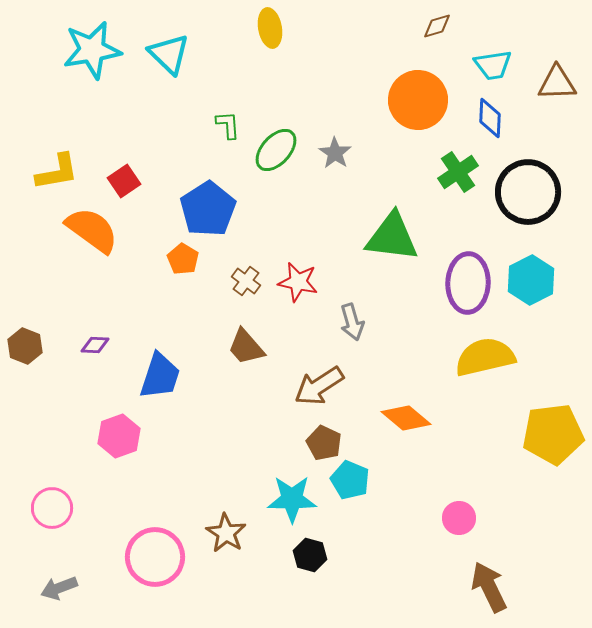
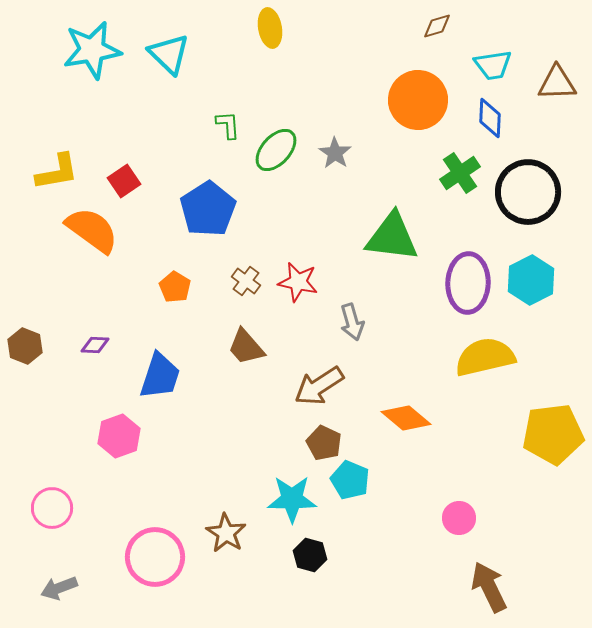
green cross at (458, 172): moved 2 px right, 1 px down
orange pentagon at (183, 259): moved 8 px left, 28 px down
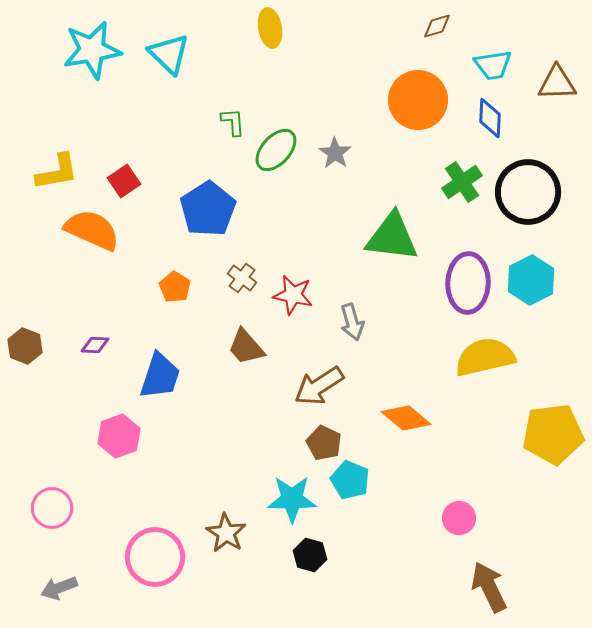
green L-shape at (228, 125): moved 5 px right, 3 px up
green cross at (460, 173): moved 2 px right, 9 px down
orange semicircle at (92, 230): rotated 12 degrees counterclockwise
brown cross at (246, 281): moved 4 px left, 3 px up
red star at (298, 282): moved 5 px left, 13 px down
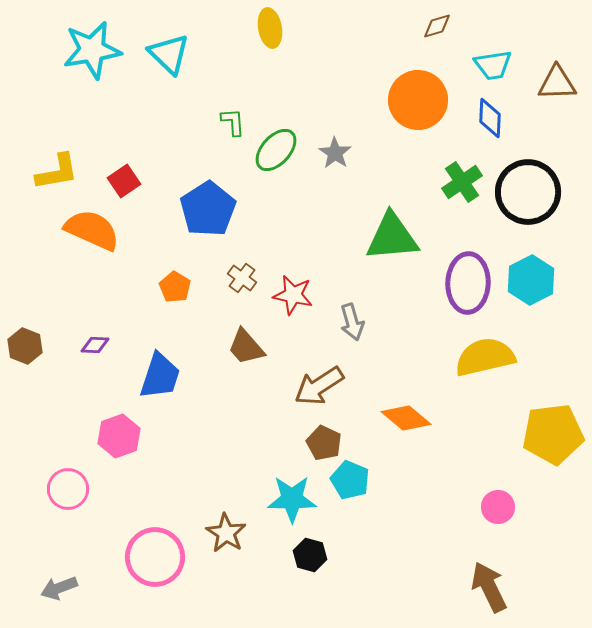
green triangle at (392, 237): rotated 12 degrees counterclockwise
pink circle at (52, 508): moved 16 px right, 19 px up
pink circle at (459, 518): moved 39 px right, 11 px up
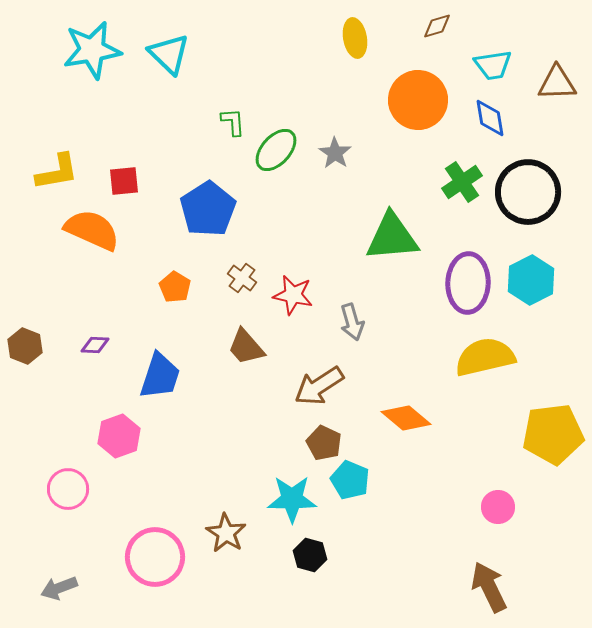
yellow ellipse at (270, 28): moved 85 px right, 10 px down
blue diamond at (490, 118): rotated 12 degrees counterclockwise
red square at (124, 181): rotated 28 degrees clockwise
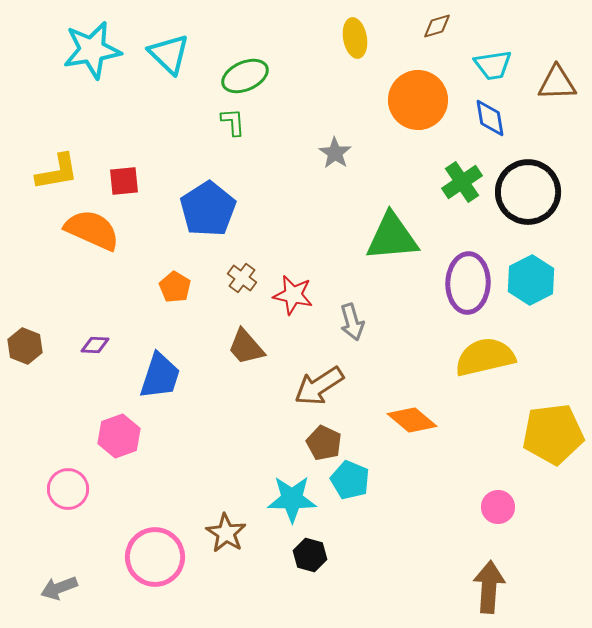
green ellipse at (276, 150): moved 31 px left, 74 px up; rotated 24 degrees clockwise
orange diamond at (406, 418): moved 6 px right, 2 px down
brown arrow at (489, 587): rotated 30 degrees clockwise
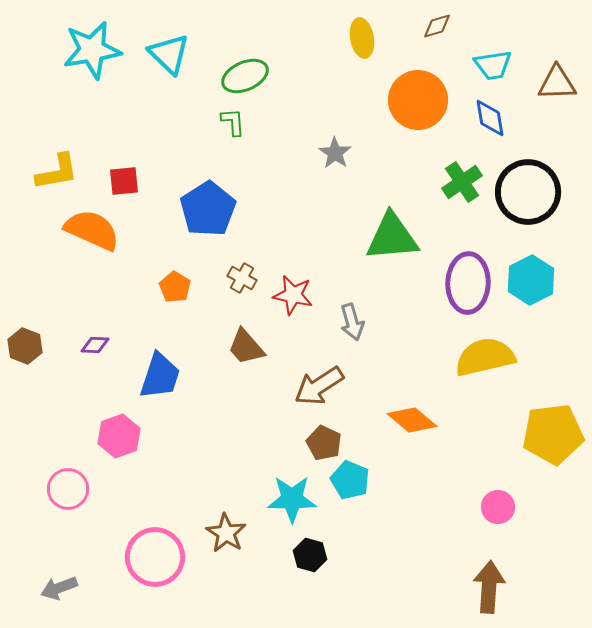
yellow ellipse at (355, 38): moved 7 px right
brown cross at (242, 278): rotated 8 degrees counterclockwise
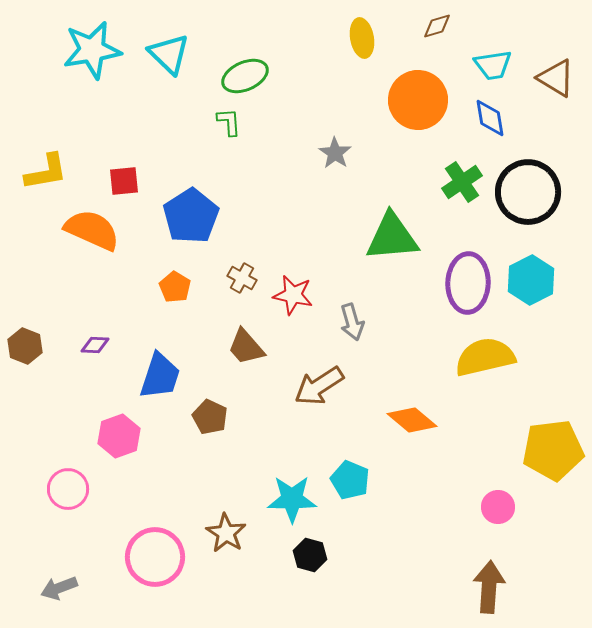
brown triangle at (557, 83): moved 1 px left, 5 px up; rotated 33 degrees clockwise
green L-shape at (233, 122): moved 4 px left
yellow L-shape at (57, 172): moved 11 px left
blue pentagon at (208, 209): moved 17 px left, 7 px down
yellow pentagon at (553, 434): moved 16 px down
brown pentagon at (324, 443): moved 114 px left, 26 px up
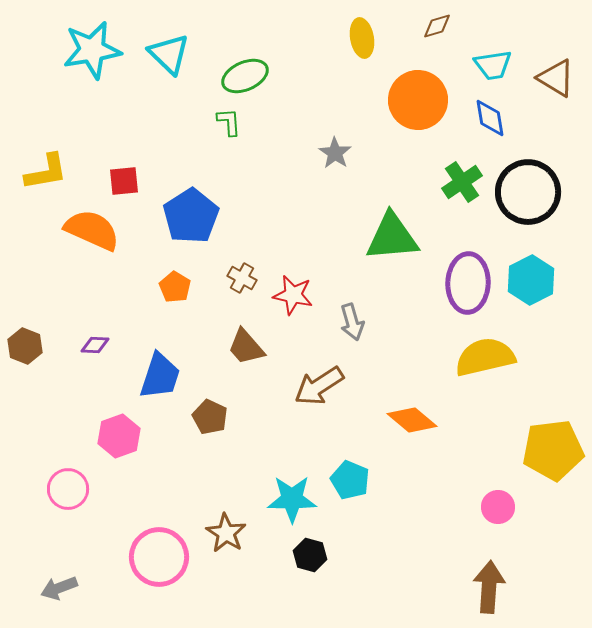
pink circle at (155, 557): moved 4 px right
